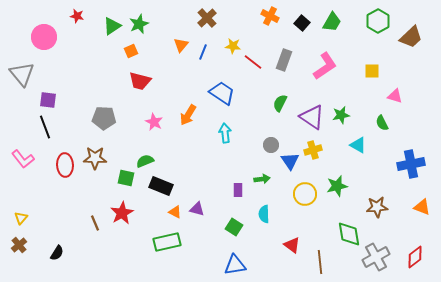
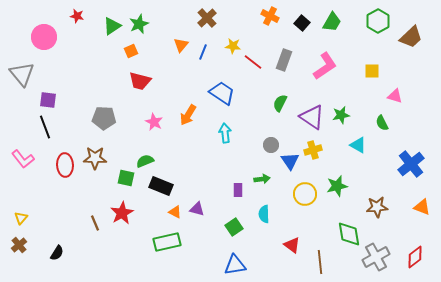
blue cross at (411, 164): rotated 28 degrees counterclockwise
green square at (234, 227): rotated 24 degrees clockwise
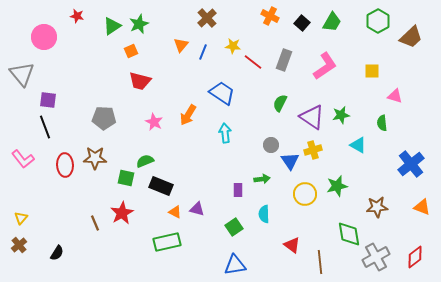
green semicircle at (382, 123): rotated 21 degrees clockwise
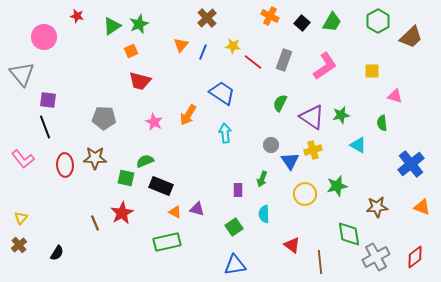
green arrow at (262, 179): rotated 119 degrees clockwise
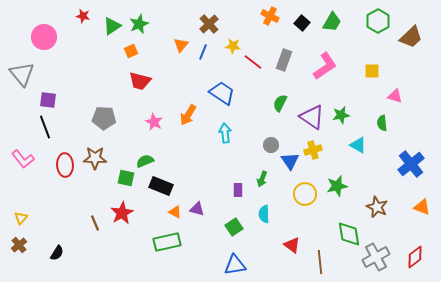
red star at (77, 16): moved 6 px right
brown cross at (207, 18): moved 2 px right, 6 px down
brown star at (377, 207): rotated 30 degrees clockwise
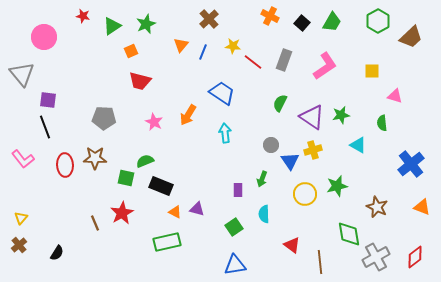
green star at (139, 24): moved 7 px right
brown cross at (209, 24): moved 5 px up
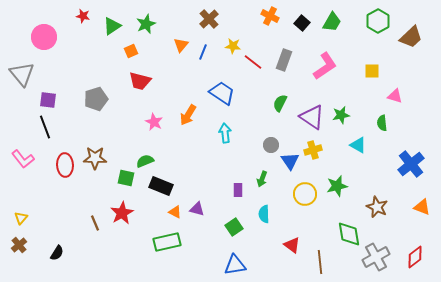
gray pentagon at (104, 118): moved 8 px left, 19 px up; rotated 20 degrees counterclockwise
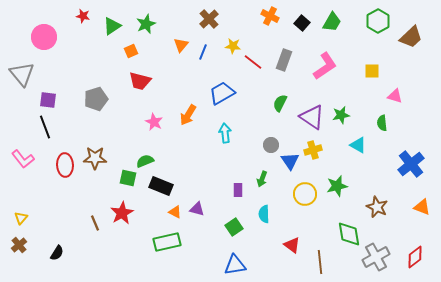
blue trapezoid at (222, 93): rotated 64 degrees counterclockwise
green square at (126, 178): moved 2 px right
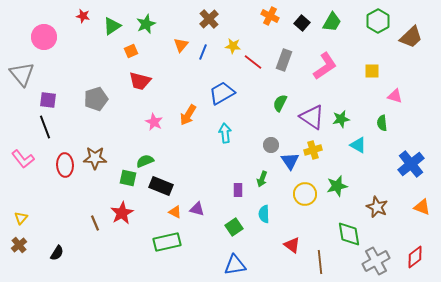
green star at (341, 115): moved 4 px down
gray cross at (376, 257): moved 4 px down
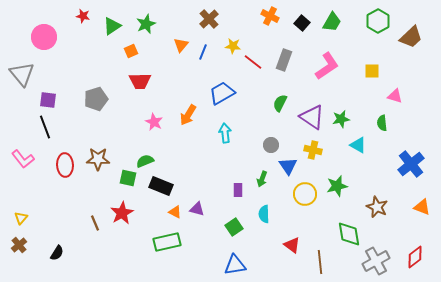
pink L-shape at (325, 66): moved 2 px right
red trapezoid at (140, 81): rotated 15 degrees counterclockwise
yellow cross at (313, 150): rotated 30 degrees clockwise
brown star at (95, 158): moved 3 px right, 1 px down
blue triangle at (290, 161): moved 2 px left, 5 px down
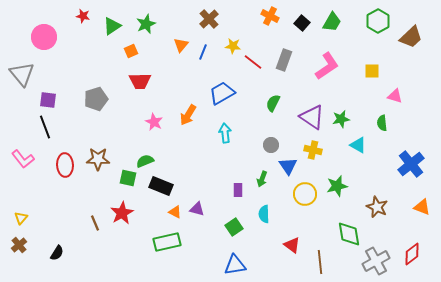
green semicircle at (280, 103): moved 7 px left
red diamond at (415, 257): moved 3 px left, 3 px up
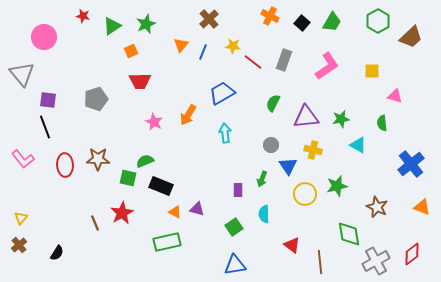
purple triangle at (312, 117): moved 6 px left; rotated 40 degrees counterclockwise
